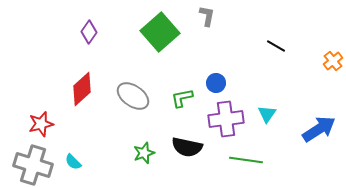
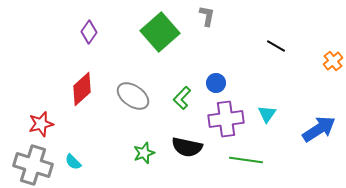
green L-shape: rotated 35 degrees counterclockwise
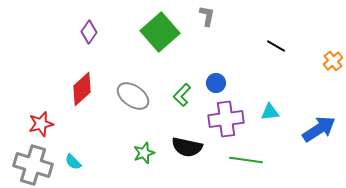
green L-shape: moved 3 px up
cyan triangle: moved 3 px right, 2 px up; rotated 48 degrees clockwise
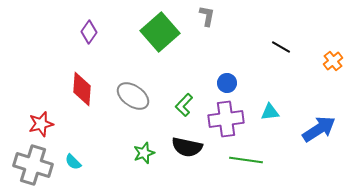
black line: moved 5 px right, 1 px down
blue circle: moved 11 px right
red diamond: rotated 44 degrees counterclockwise
green L-shape: moved 2 px right, 10 px down
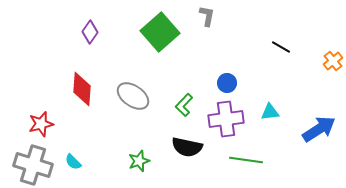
purple diamond: moved 1 px right
green star: moved 5 px left, 8 px down
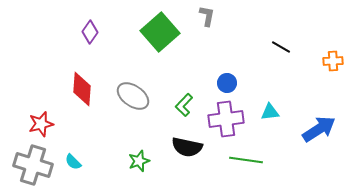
orange cross: rotated 36 degrees clockwise
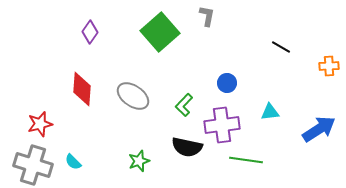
orange cross: moved 4 px left, 5 px down
purple cross: moved 4 px left, 6 px down
red star: moved 1 px left
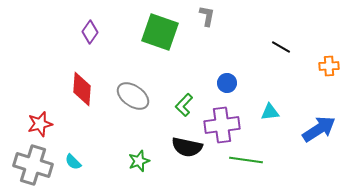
green square: rotated 30 degrees counterclockwise
